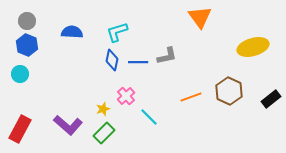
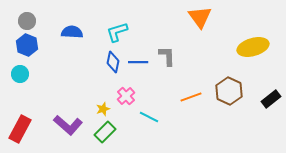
gray L-shape: rotated 80 degrees counterclockwise
blue diamond: moved 1 px right, 2 px down
cyan line: rotated 18 degrees counterclockwise
green rectangle: moved 1 px right, 1 px up
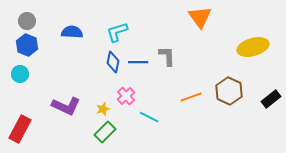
purple L-shape: moved 2 px left, 19 px up; rotated 16 degrees counterclockwise
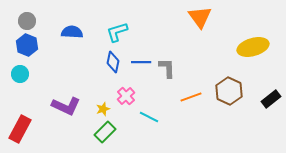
gray L-shape: moved 12 px down
blue line: moved 3 px right
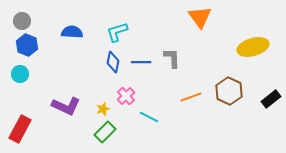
gray circle: moved 5 px left
gray L-shape: moved 5 px right, 10 px up
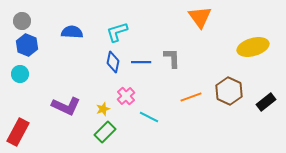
black rectangle: moved 5 px left, 3 px down
red rectangle: moved 2 px left, 3 px down
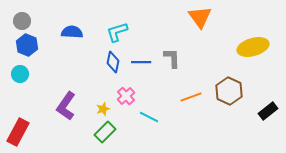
black rectangle: moved 2 px right, 9 px down
purple L-shape: rotated 100 degrees clockwise
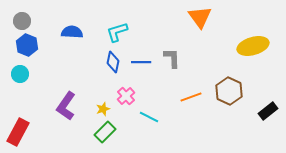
yellow ellipse: moved 1 px up
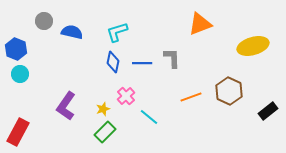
orange triangle: moved 7 px down; rotated 45 degrees clockwise
gray circle: moved 22 px right
blue semicircle: rotated 10 degrees clockwise
blue hexagon: moved 11 px left, 4 px down
blue line: moved 1 px right, 1 px down
cyan line: rotated 12 degrees clockwise
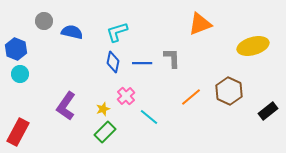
orange line: rotated 20 degrees counterclockwise
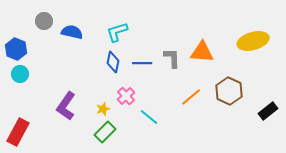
orange triangle: moved 2 px right, 28 px down; rotated 25 degrees clockwise
yellow ellipse: moved 5 px up
